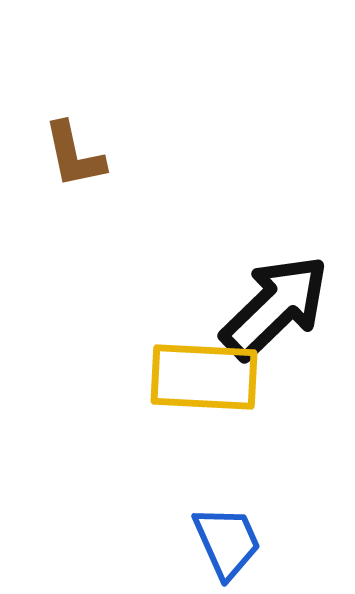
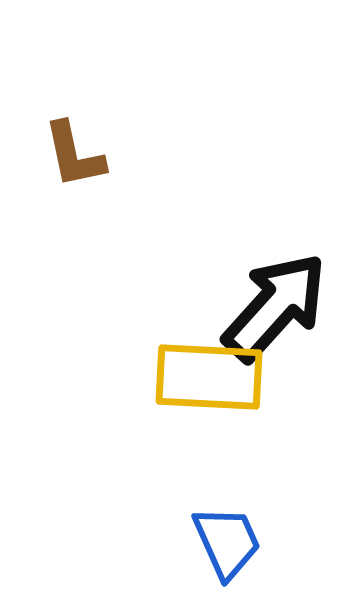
black arrow: rotated 4 degrees counterclockwise
yellow rectangle: moved 5 px right
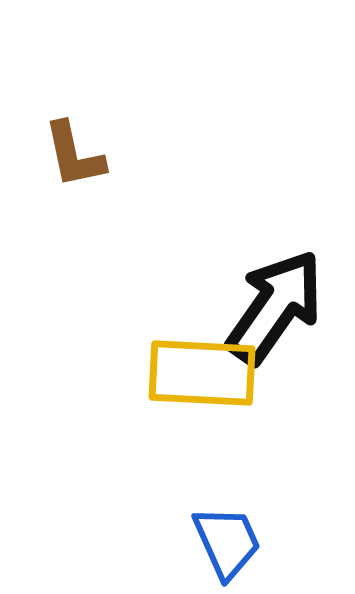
black arrow: rotated 7 degrees counterclockwise
yellow rectangle: moved 7 px left, 4 px up
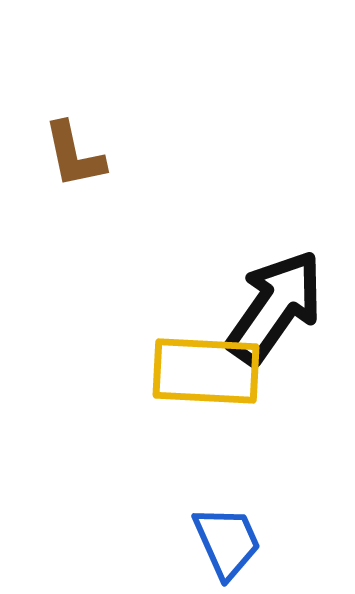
yellow rectangle: moved 4 px right, 2 px up
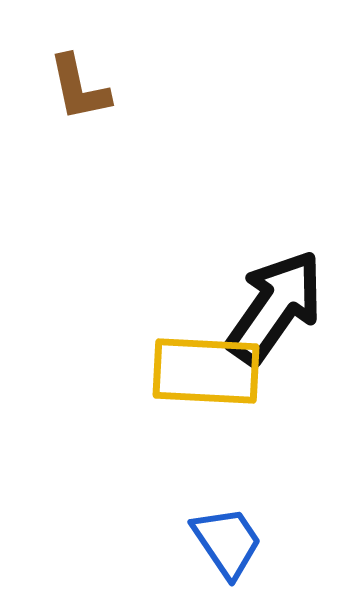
brown L-shape: moved 5 px right, 67 px up
blue trapezoid: rotated 10 degrees counterclockwise
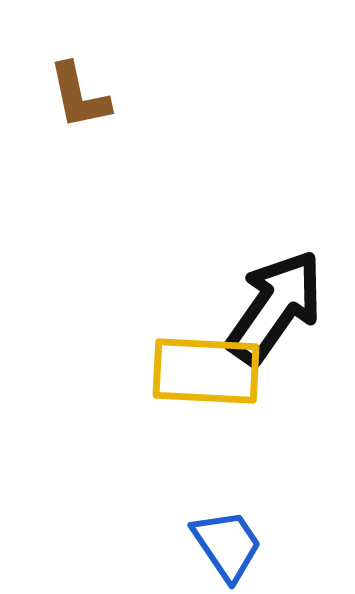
brown L-shape: moved 8 px down
blue trapezoid: moved 3 px down
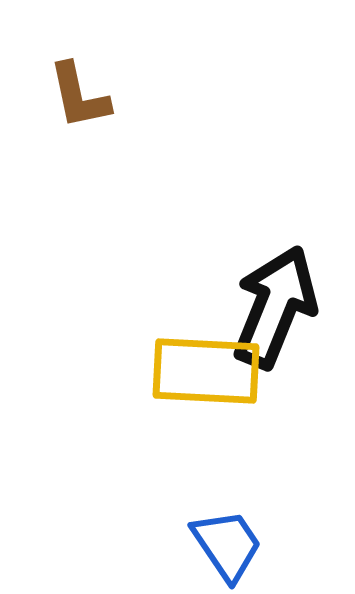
black arrow: rotated 13 degrees counterclockwise
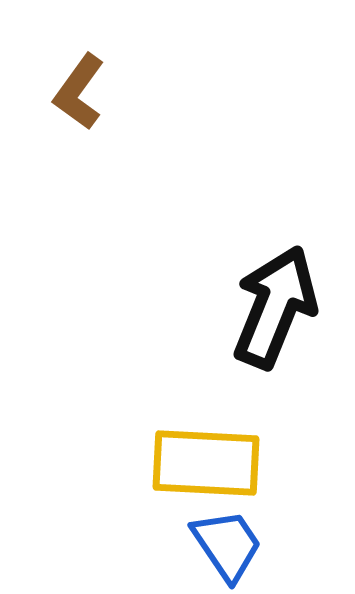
brown L-shape: moved 4 px up; rotated 48 degrees clockwise
yellow rectangle: moved 92 px down
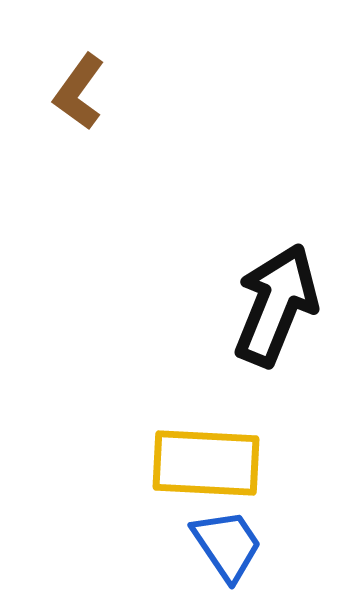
black arrow: moved 1 px right, 2 px up
